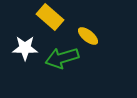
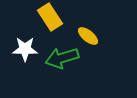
yellow rectangle: rotated 16 degrees clockwise
white star: moved 1 px down
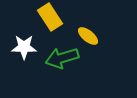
white star: moved 1 px left, 2 px up
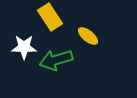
green arrow: moved 6 px left, 2 px down
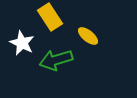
white star: moved 2 px left, 4 px up; rotated 25 degrees clockwise
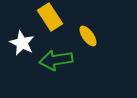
yellow ellipse: rotated 15 degrees clockwise
green arrow: rotated 8 degrees clockwise
